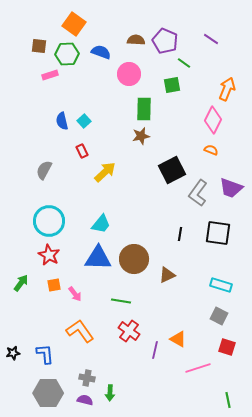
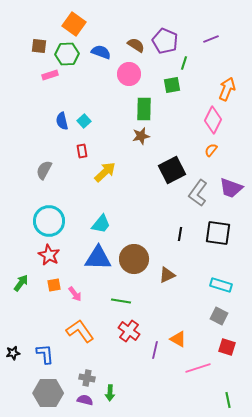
purple line at (211, 39): rotated 56 degrees counterclockwise
brown semicircle at (136, 40): moved 5 px down; rotated 30 degrees clockwise
green line at (184, 63): rotated 72 degrees clockwise
orange semicircle at (211, 150): rotated 72 degrees counterclockwise
red rectangle at (82, 151): rotated 16 degrees clockwise
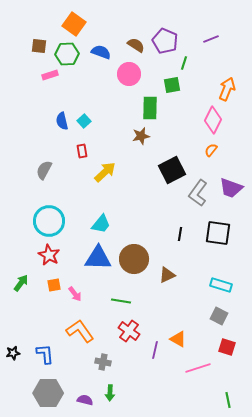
green rectangle at (144, 109): moved 6 px right, 1 px up
gray cross at (87, 378): moved 16 px right, 16 px up
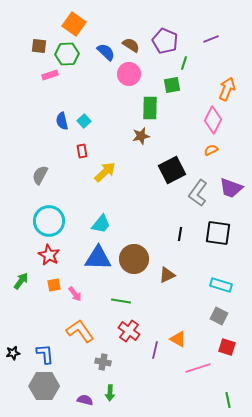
brown semicircle at (136, 45): moved 5 px left
blue semicircle at (101, 52): moved 5 px right; rotated 24 degrees clockwise
orange semicircle at (211, 150): rotated 24 degrees clockwise
gray semicircle at (44, 170): moved 4 px left, 5 px down
green arrow at (21, 283): moved 2 px up
gray hexagon at (48, 393): moved 4 px left, 7 px up
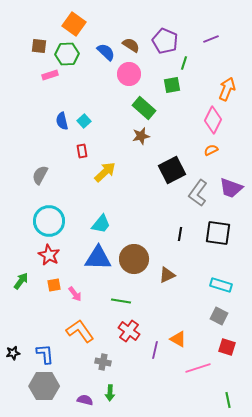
green rectangle at (150, 108): moved 6 px left; rotated 50 degrees counterclockwise
